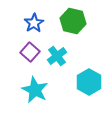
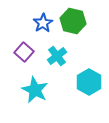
blue star: moved 9 px right
purple square: moved 6 px left
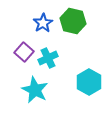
cyan cross: moved 9 px left, 2 px down; rotated 12 degrees clockwise
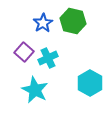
cyan hexagon: moved 1 px right, 1 px down
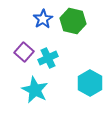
blue star: moved 4 px up
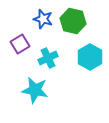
blue star: rotated 24 degrees counterclockwise
purple square: moved 4 px left, 8 px up; rotated 18 degrees clockwise
cyan hexagon: moved 26 px up
cyan star: rotated 16 degrees counterclockwise
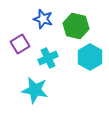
green hexagon: moved 3 px right, 5 px down
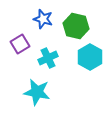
cyan star: moved 2 px right, 2 px down
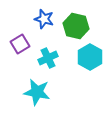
blue star: moved 1 px right
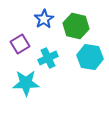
blue star: rotated 24 degrees clockwise
cyan hexagon: rotated 20 degrees counterclockwise
cyan star: moved 11 px left, 9 px up; rotated 12 degrees counterclockwise
